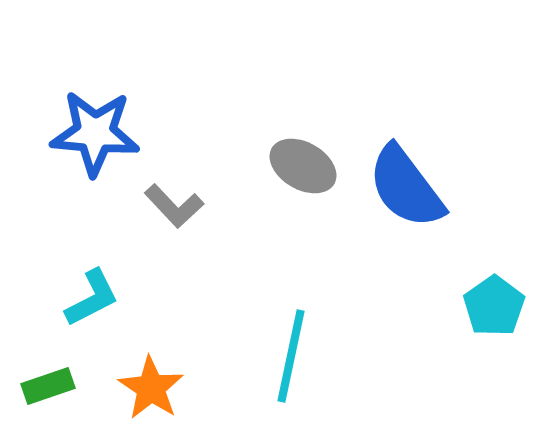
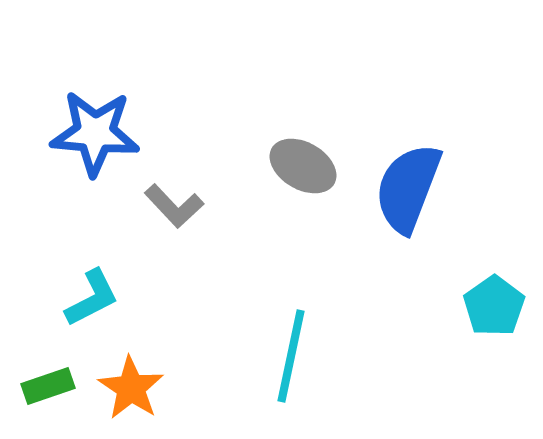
blue semicircle: moved 2 px right, 1 px down; rotated 58 degrees clockwise
orange star: moved 20 px left
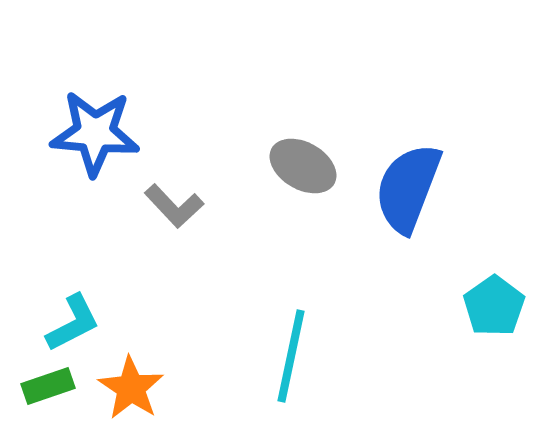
cyan L-shape: moved 19 px left, 25 px down
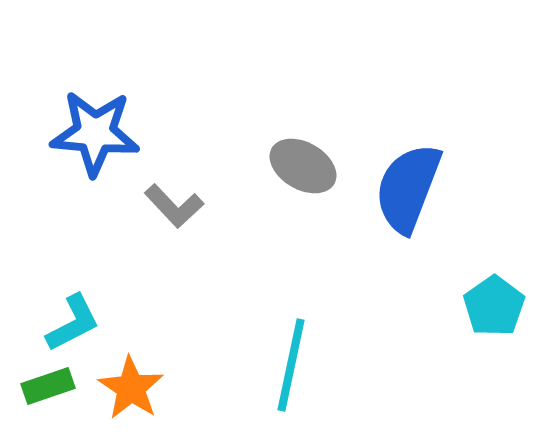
cyan line: moved 9 px down
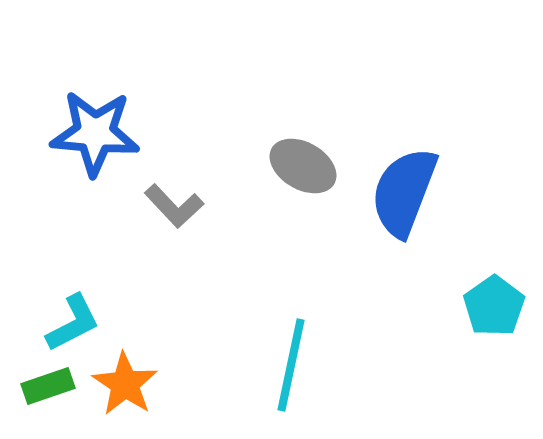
blue semicircle: moved 4 px left, 4 px down
orange star: moved 6 px left, 4 px up
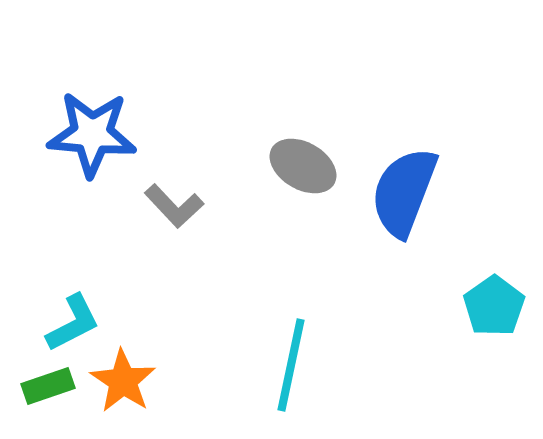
blue star: moved 3 px left, 1 px down
orange star: moved 2 px left, 3 px up
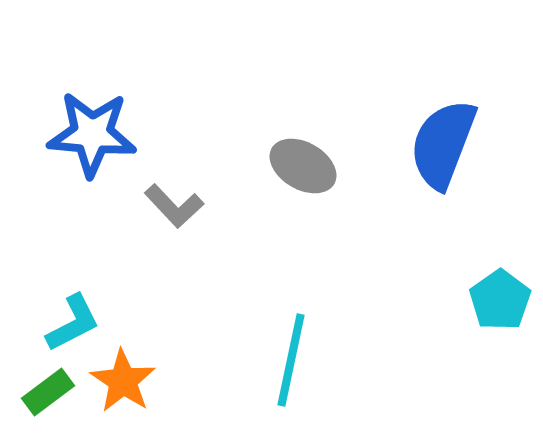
blue semicircle: moved 39 px right, 48 px up
cyan pentagon: moved 6 px right, 6 px up
cyan line: moved 5 px up
green rectangle: moved 6 px down; rotated 18 degrees counterclockwise
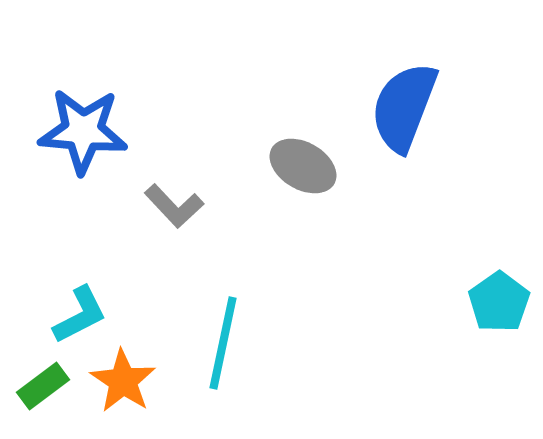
blue star: moved 9 px left, 3 px up
blue semicircle: moved 39 px left, 37 px up
cyan pentagon: moved 1 px left, 2 px down
cyan L-shape: moved 7 px right, 8 px up
cyan line: moved 68 px left, 17 px up
green rectangle: moved 5 px left, 6 px up
